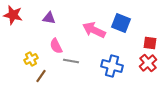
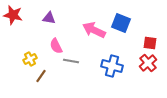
yellow cross: moved 1 px left
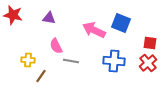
yellow cross: moved 2 px left, 1 px down; rotated 32 degrees clockwise
blue cross: moved 2 px right, 5 px up; rotated 10 degrees counterclockwise
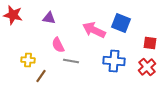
pink semicircle: moved 2 px right, 1 px up
red cross: moved 1 px left, 4 px down
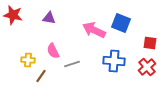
pink semicircle: moved 5 px left, 6 px down
gray line: moved 1 px right, 3 px down; rotated 28 degrees counterclockwise
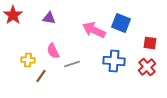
red star: rotated 24 degrees clockwise
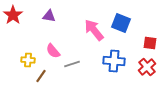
purple triangle: moved 2 px up
pink arrow: rotated 25 degrees clockwise
pink semicircle: rotated 14 degrees counterclockwise
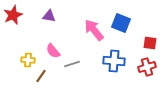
red star: rotated 12 degrees clockwise
red cross: rotated 24 degrees clockwise
